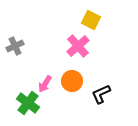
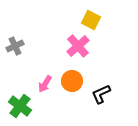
green cross: moved 8 px left, 3 px down
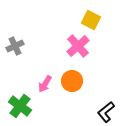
black L-shape: moved 5 px right, 18 px down; rotated 15 degrees counterclockwise
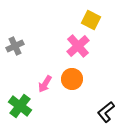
orange circle: moved 2 px up
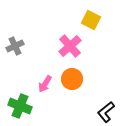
pink cross: moved 8 px left
green cross: rotated 15 degrees counterclockwise
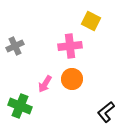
yellow square: moved 1 px down
pink cross: rotated 35 degrees clockwise
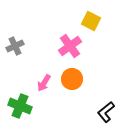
pink cross: rotated 30 degrees counterclockwise
pink arrow: moved 1 px left, 1 px up
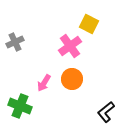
yellow square: moved 2 px left, 3 px down
gray cross: moved 4 px up
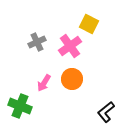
gray cross: moved 22 px right
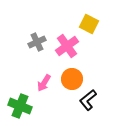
pink cross: moved 3 px left
black L-shape: moved 18 px left, 12 px up
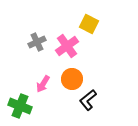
pink arrow: moved 1 px left, 1 px down
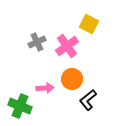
pink arrow: moved 2 px right, 4 px down; rotated 126 degrees counterclockwise
